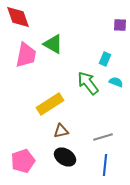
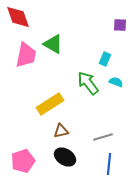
blue line: moved 4 px right, 1 px up
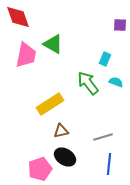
pink pentagon: moved 17 px right, 8 px down
